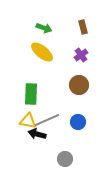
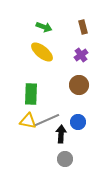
green arrow: moved 1 px up
black arrow: moved 24 px right; rotated 78 degrees clockwise
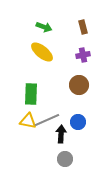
purple cross: moved 2 px right; rotated 24 degrees clockwise
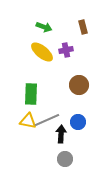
purple cross: moved 17 px left, 5 px up
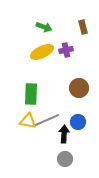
yellow ellipse: rotated 65 degrees counterclockwise
brown circle: moved 3 px down
black arrow: moved 3 px right
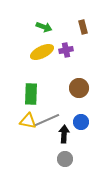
blue circle: moved 3 px right
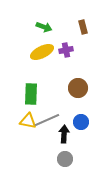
brown circle: moved 1 px left
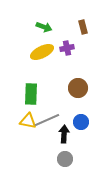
purple cross: moved 1 px right, 2 px up
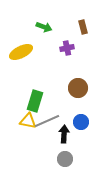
yellow ellipse: moved 21 px left
green rectangle: moved 4 px right, 7 px down; rotated 15 degrees clockwise
gray line: moved 1 px down
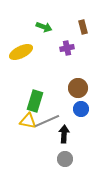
blue circle: moved 13 px up
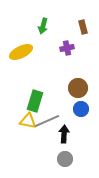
green arrow: moved 1 px left, 1 px up; rotated 84 degrees clockwise
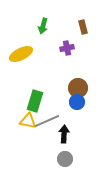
yellow ellipse: moved 2 px down
blue circle: moved 4 px left, 7 px up
